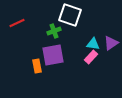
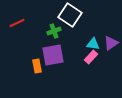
white square: rotated 15 degrees clockwise
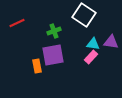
white square: moved 14 px right
purple triangle: moved 1 px up; rotated 42 degrees clockwise
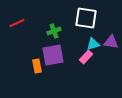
white square: moved 2 px right, 3 px down; rotated 25 degrees counterclockwise
cyan triangle: rotated 24 degrees counterclockwise
pink rectangle: moved 5 px left
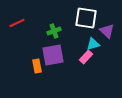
purple triangle: moved 4 px left, 11 px up; rotated 35 degrees clockwise
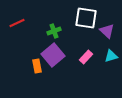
cyan triangle: moved 18 px right, 12 px down
purple square: rotated 30 degrees counterclockwise
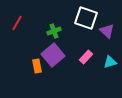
white square: rotated 10 degrees clockwise
red line: rotated 35 degrees counterclockwise
cyan triangle: moved 1 px left, 6 px down
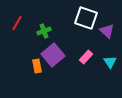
green cross: moved 10 px left
cyan triangle: rotated 48 degrees counterclockwise
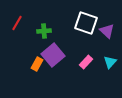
white square: moved 5 px down
green cross: rotated 16 degrees clockwise
pink rectangle: moved 5 px down
cyan triangle: rotated 16 degrees clockwise
orange rectangle: moved 2 px up; rotated 40 degrees clockwise
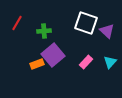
orange rectangle: rotated 40 degrees clockwise
